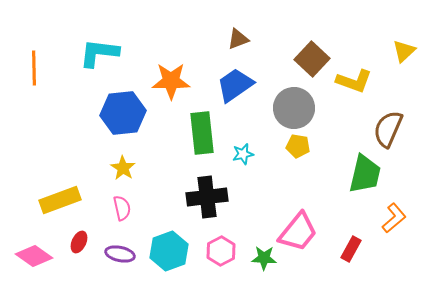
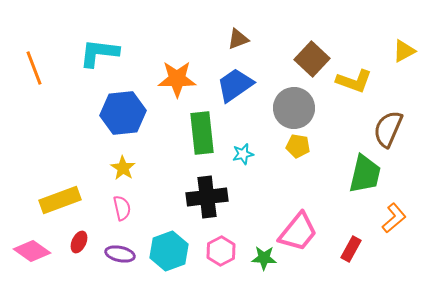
yellow triangle: rotated 15 degrees clockwise
orange line: rotated 20 degrees counterclockwise
orange star: moved 6 px right, 2 px up
pink diamond: moved 2 px left, 5 px up
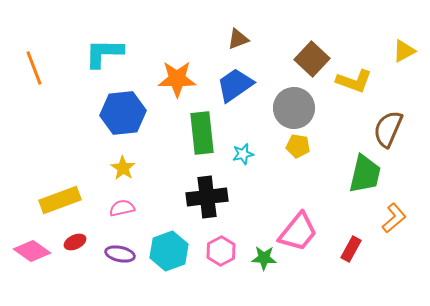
cyan L-shape: moved 5 px right; rotated 6 degrees counterclockwise
pink semicircle: rotated 90 degrees counterclockwise
red ellipse: moved 4 px left; rotated 40 degrees clockwise
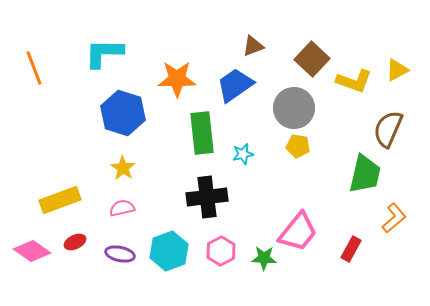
brown triangle: moved 15 px right, 7 px down
yellow triangle: moved 7 px left, 19 px down
blue hexagon: rotated 24 degrees clockwise
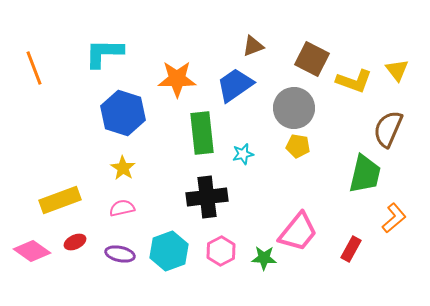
brown square: rotated 16 degrees counterclockwise
yellow triangle: rotated 40 degrees counterclockwise
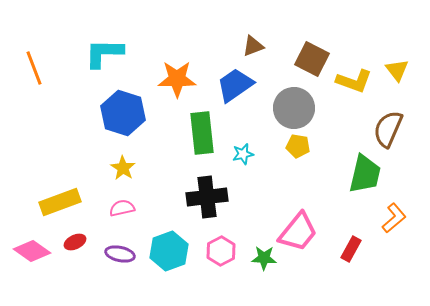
yellow rectangle: moved 2 px down
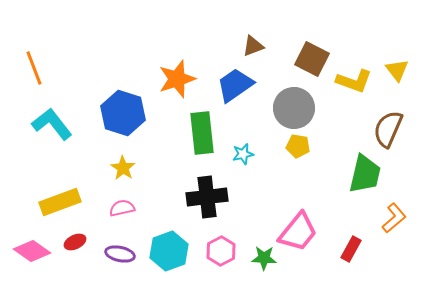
cyan L-shape: moved 52 px left, 71 px down; rotated 51 degrees clockwise
orange star: rotated 18 degrees counterclockwise
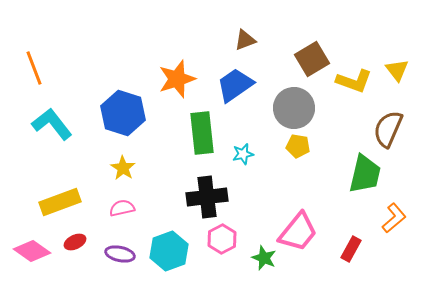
brown triangle: moved 8 px left, 6 px up
brown square: rotated 32 degrees clockwise
pink hexagon: moved 1 px right, 12 px up
green star: rotated 20 degrees clockwise
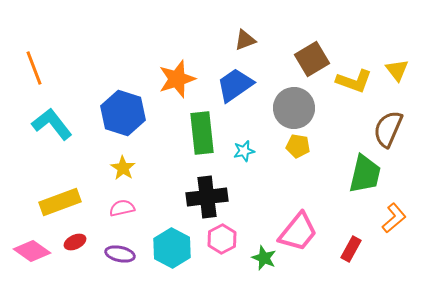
cyan star: moved 1 px right, 3 px up
cyan hexagon: moved 3 px right, 3 px up; rotated 12 degrees counterclockwise
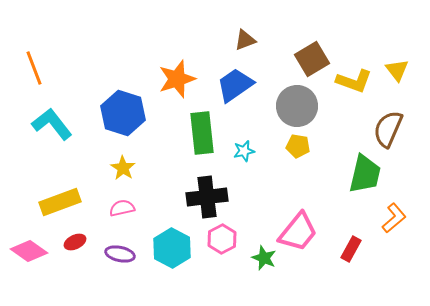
gray circle: moved 3 px right, 2 px up
pink diamond: moved 3 px left
